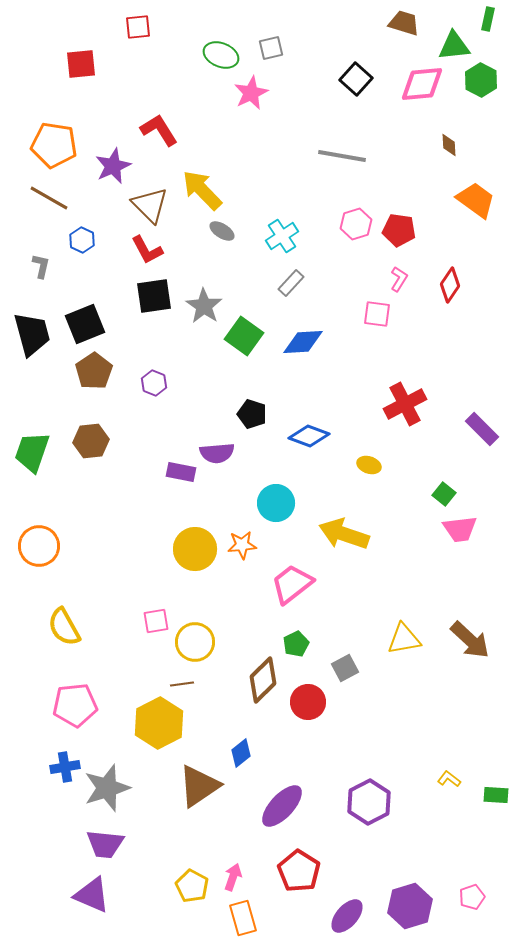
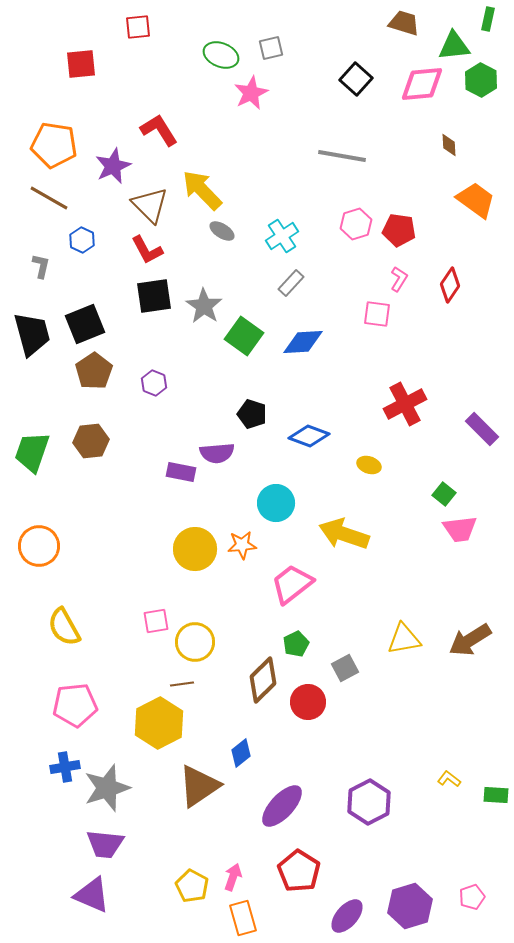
brown arrow at (470, 640): rotated 105 degrees clockwise
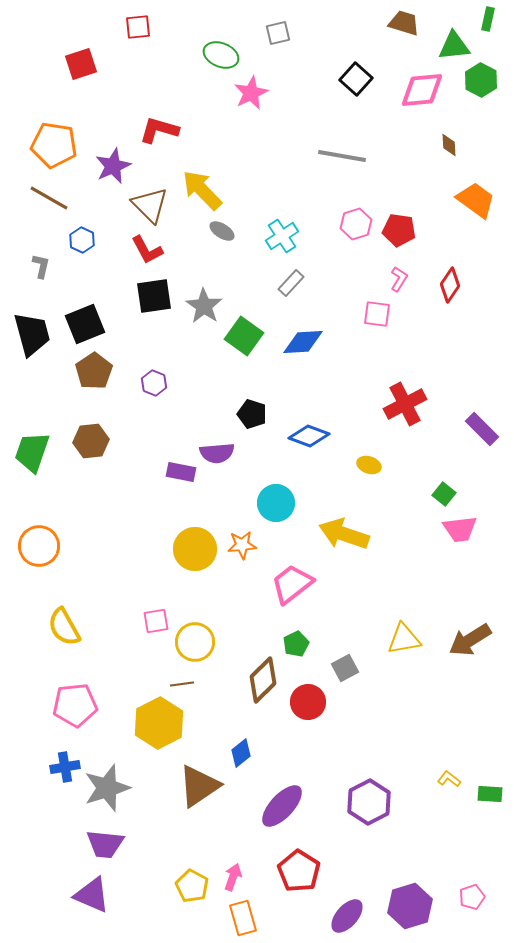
gray square at (271, 48): moved 7 px right, 15 px up
red square at (81, 64): rotated 12 degrees counterclockwise
pink diamond at (422, 84): moved 6 px down
red L-shape at (159, 130): rotated 42 degrees counterclockwise
green rectangle at (496, 795): moved 6 px left, 1 px up
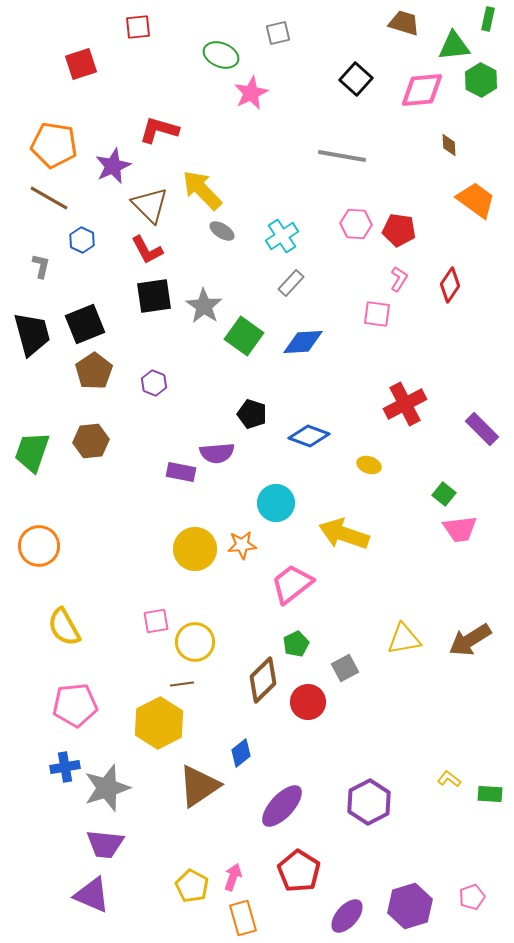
pink hexagon at (356, 224): rotated 20 degrees clockwise
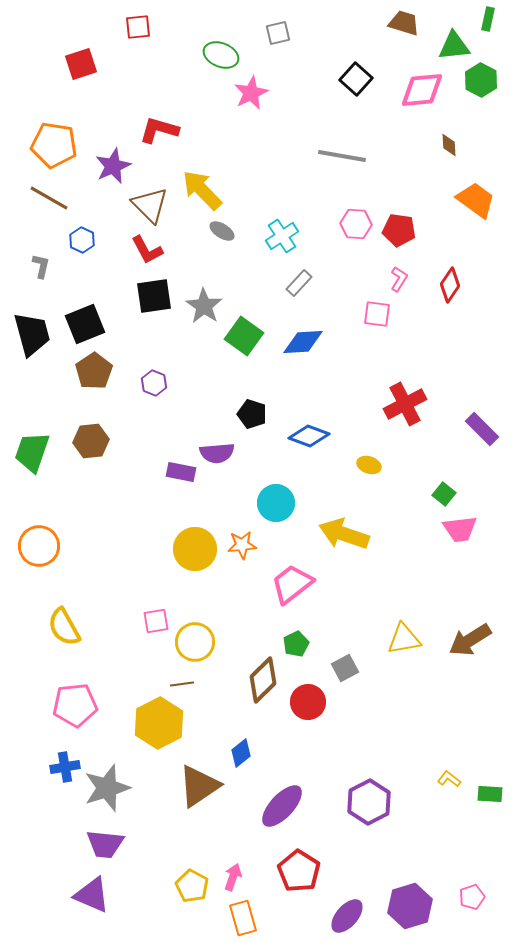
gray rectangle at (291, 283): moved 8 px right
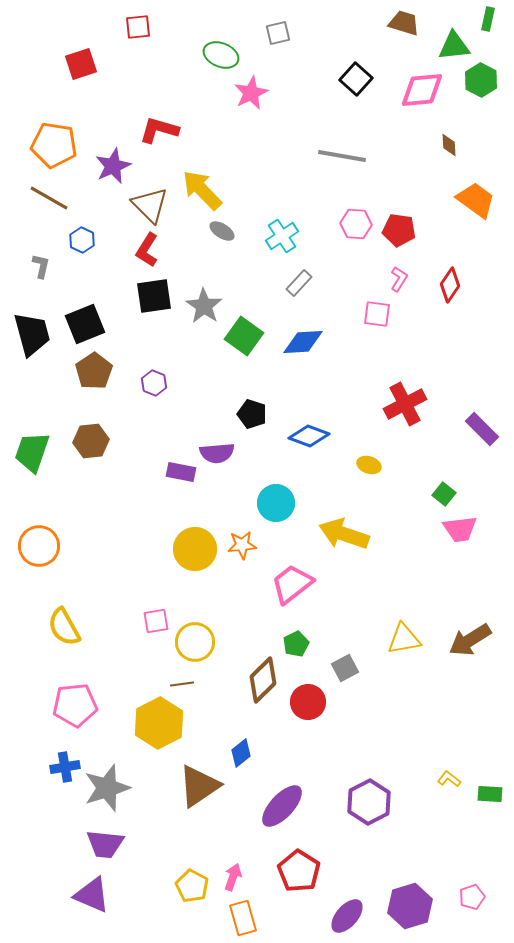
red L-shape at (147, 250): rotated 60 degrees clockwise
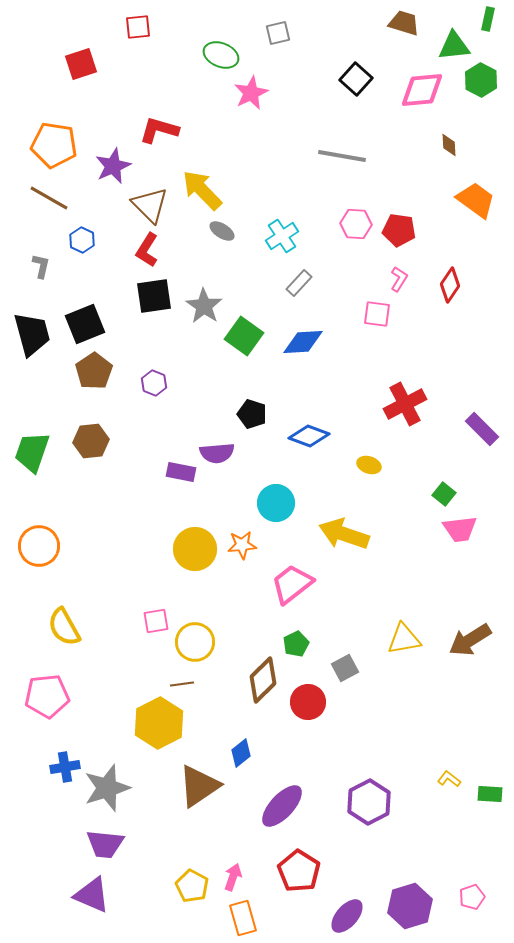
pink pentagon at (75, 705): moved 28 px left, 9 px up
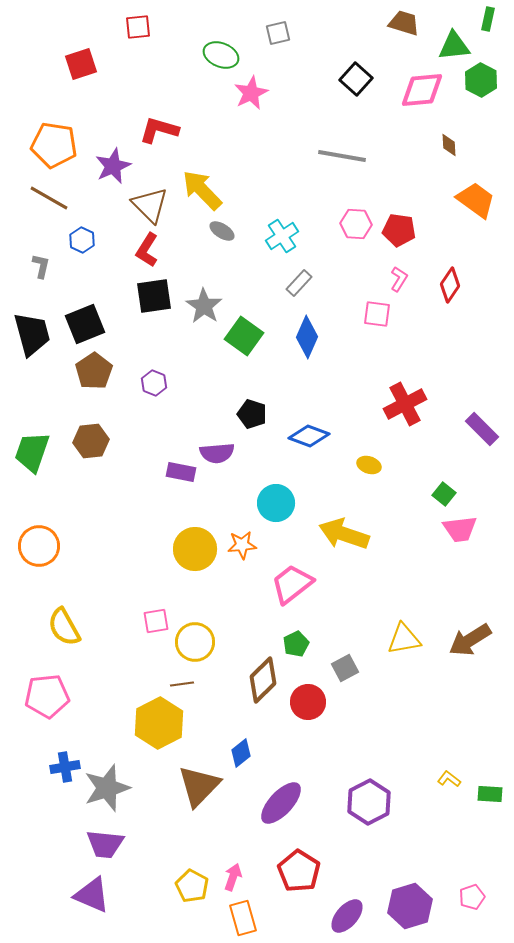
blue diamond at (303, 342): moved 4 px right, 5 px up; rotated 63 degrees counterclockwise
brown triangle at (199, 786): rotated 12 degrees counterclockwise
purple ellipse at (282, 806): moved 1 px left, 3 px up
